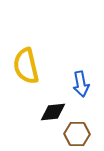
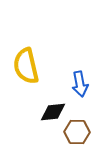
blue arrow: moved 1 px left
brown hexagon: moved 2 px up
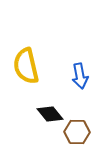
blue arrow: moved 8 px up
black diamond: moved 3 px left, 2 px down; rotated 56 degrees clockwise
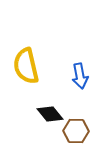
brown hexagon: moved 1 px left, 1 px up
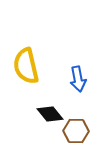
blue arrow: moved 2 px left, 3 px down
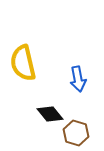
yellow semicircle: moved 3 px left, 3 px up
brown hexagon: moved 2 px down; rotated 15 degrees clockwise
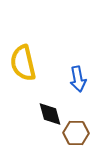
black diamond: rotated 24 degrees clockwise
brown hexagon: rotated 15 degrees counterclockwise
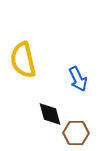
yellow semicircle: moved 3 px up
blue arrow: rotated 15 degrees counterclockwise
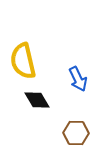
yellow semicircle: moved 1 px down
black diamond: moved 13 px left, 14 px up; rotated 16 degrees counterclockwise
